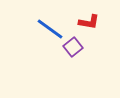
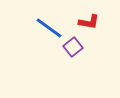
blue line: moved 1 px left, 1 px up
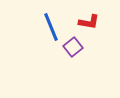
blue line: moved 2 px right, 1 px up; rotated 32 degrees clockwise
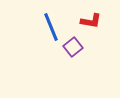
red L-shape: moved 2 px right, 1 px up
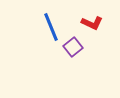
red L-shape: moved 1 px right, 2 px down; rotated 15 degrees clockwise
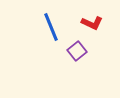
purple square: moved 4 px right, 4 px down
